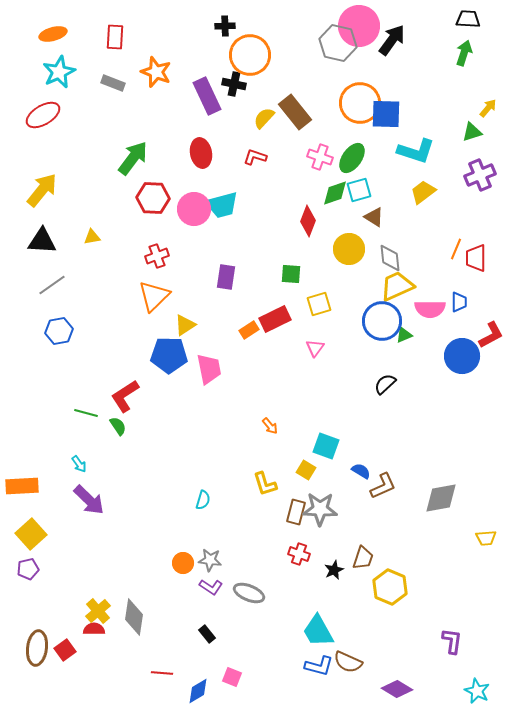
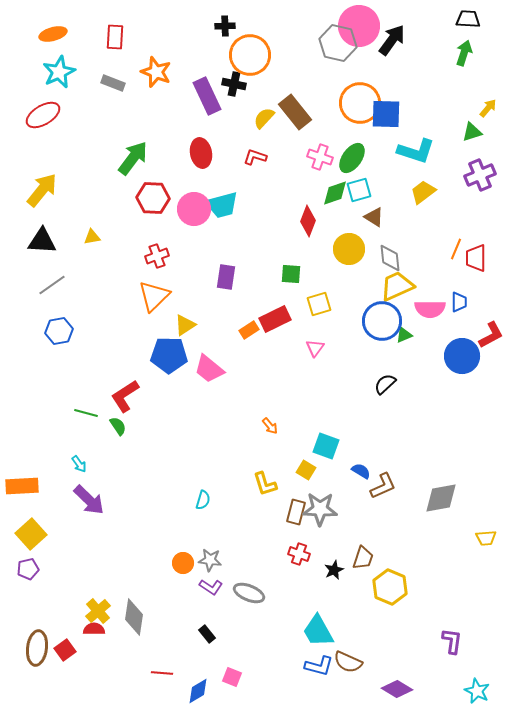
pink trapezoid at (209, 369): rotated 140 degrees clockwise
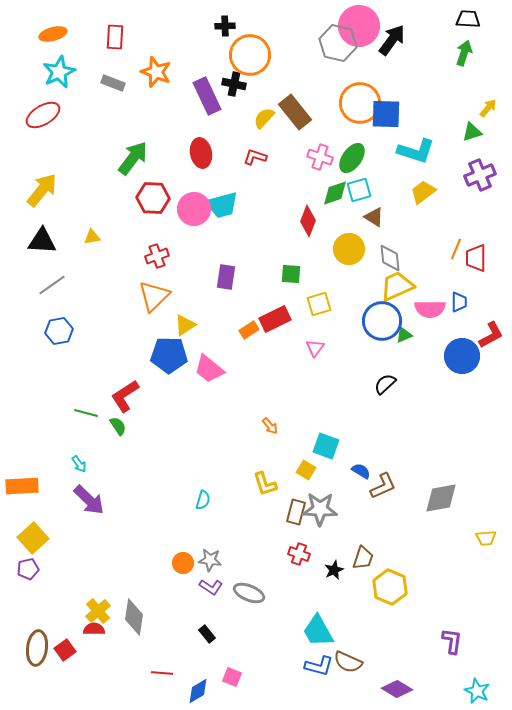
yellow square at (31, 534): moved 2 px right, 4 px down
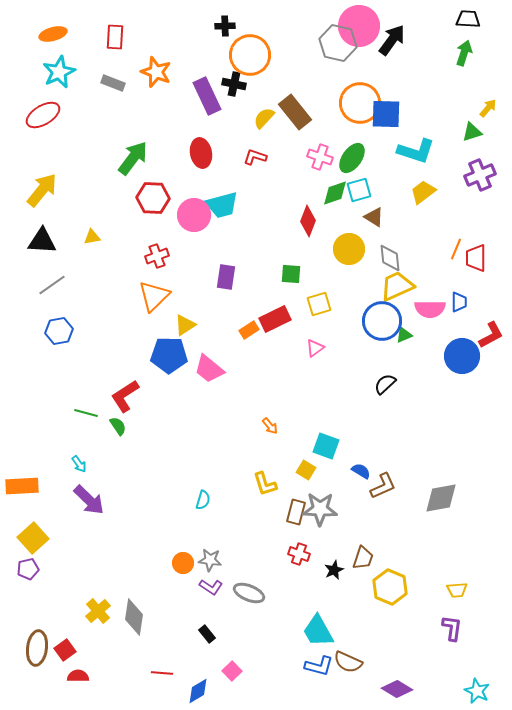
pink circle at (194, 209): moved 6 px down
pink triangle at (315, 348): rotated 18 degrees clockwise
yellow trapezoid at (486, 538): moved 29 px left, 52 px down
red semicircle at (94, 629): moved 16 px left, 47 px down
purple L-shape at (452, 641): moved 13 px up
pink square at (232, 677): moved 6 px up; rotated 24 degrees clockwise
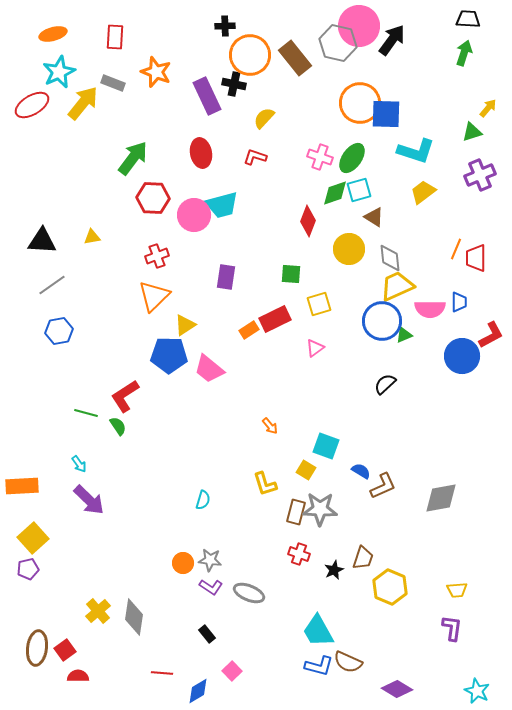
brown rectangle at (295, 112): moved 54 px up
red ellipse at (43, 115): moved 11 px left, 10 px up
yellow arrow at (42, 190): moved 41 px right, 87 px up
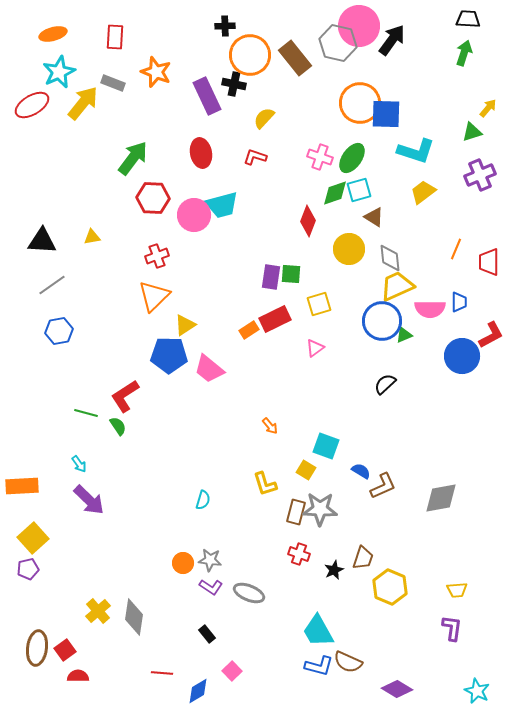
red trapezoid at (476, 258): moved 13 px right, 4 px down
purple rectangle at (226, 277): moved 45 px right
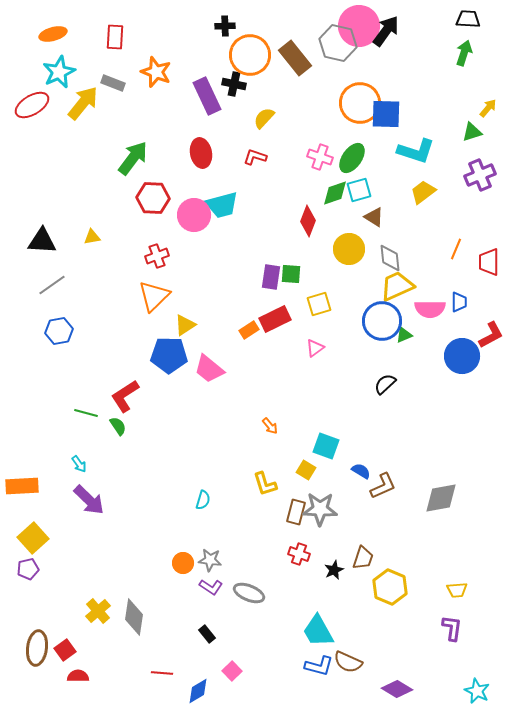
black arrow at (392, 40): moved 6 px left, 9 px up
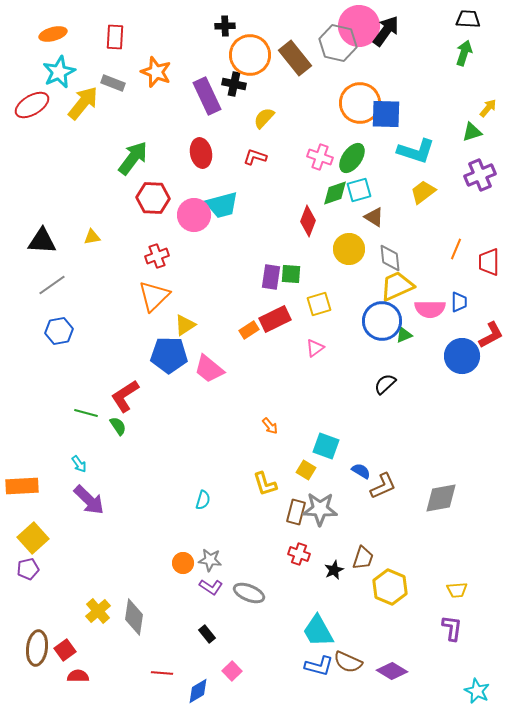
purple diamond at (397, 689): moved 5 px left, 18 px up
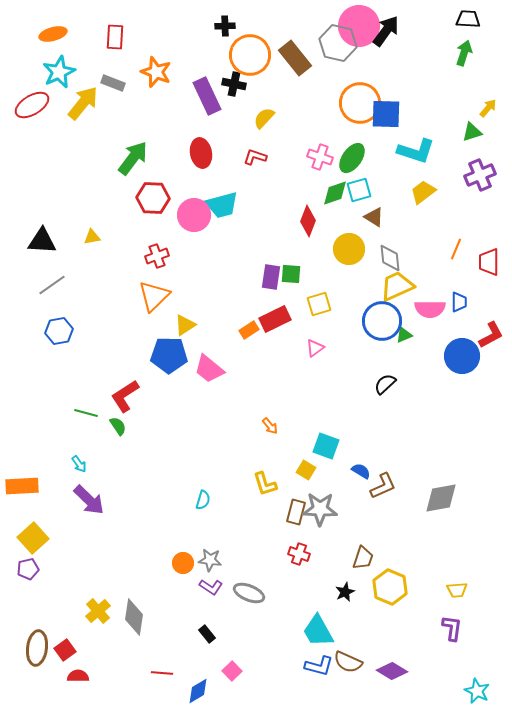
black star at (334, 570): moved 11 px right, 22 px down
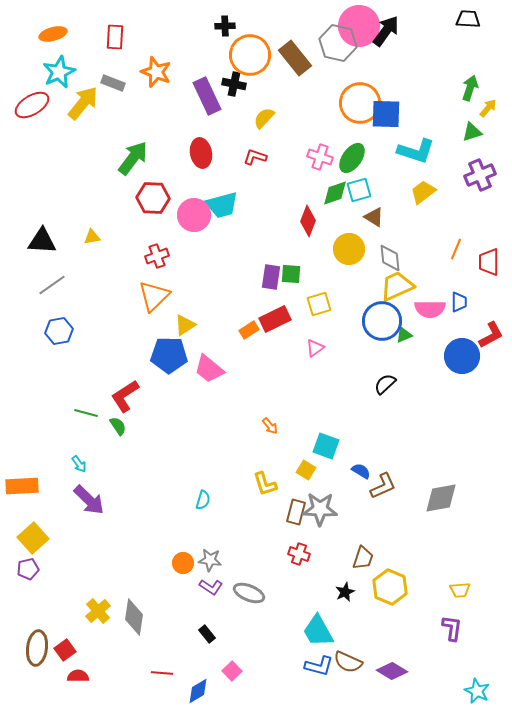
green arrow at (464, 53): moved 6 px right, 35 px down
yellow trapezoid at (457, 590): moved 3 px right
